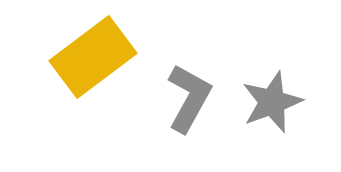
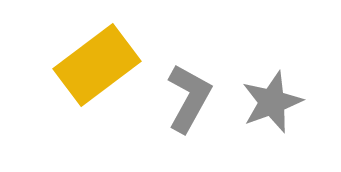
yellow rectangle: moved 4 px right, 8 px down
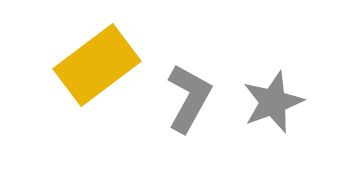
gray star: moved 1 px right
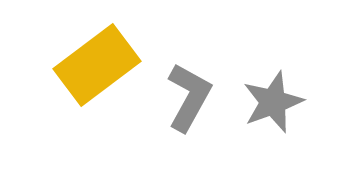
gray L-shape: moved 1 px up
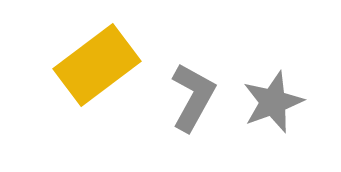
gray L-shape: moved 4 px right
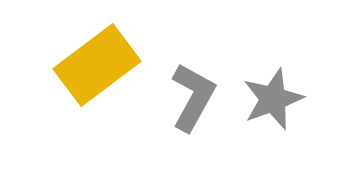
gray star: moved 3 px up
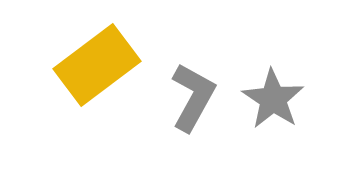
gray star: rotated 18 degrees counterclockwise
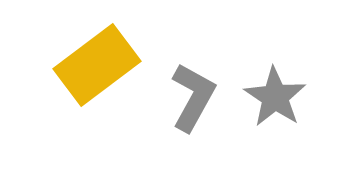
gray star: moved 2 px right, 2 px up
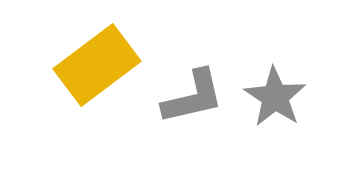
gray L-shape: rotated 48 degrees clockwise
